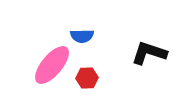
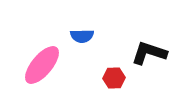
pink ellipse: moved 10 px left
red hexagon: moved 27 px right
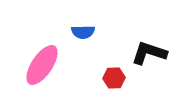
blue semicircle: moved 1 px right, 4 px up
pink ellipse: rotated 6 degrees counterclockwise
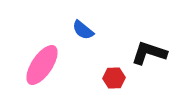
blue semicircle: moved 2 px up; rotated 40 degrees clockwise
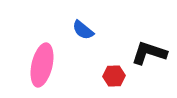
pink ellipse: rotated 21 degrees counterclockwise
red hexagon: moved 2 px up
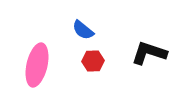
pink ellipse: moved 5 px left
red hexagon: moved 21 px left, 15 px up
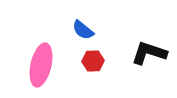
pink ellipse: moved 4 px right
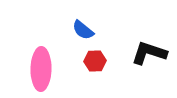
red hexagon: moved 2 px right
pink ellipse: moved 4 px down; rotated 12 degrees counterclockwise
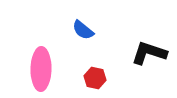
red hexagon: moved 17 px down; rotated 15 degrees clockwise
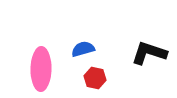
blue semicircle: moved 19 px down; rotated 125 degrees clockwise
